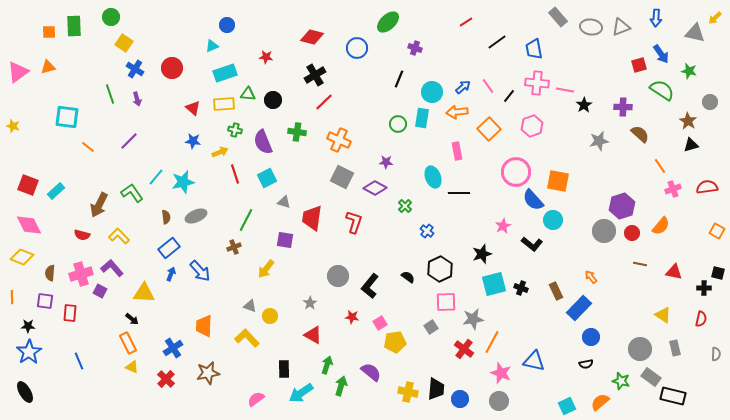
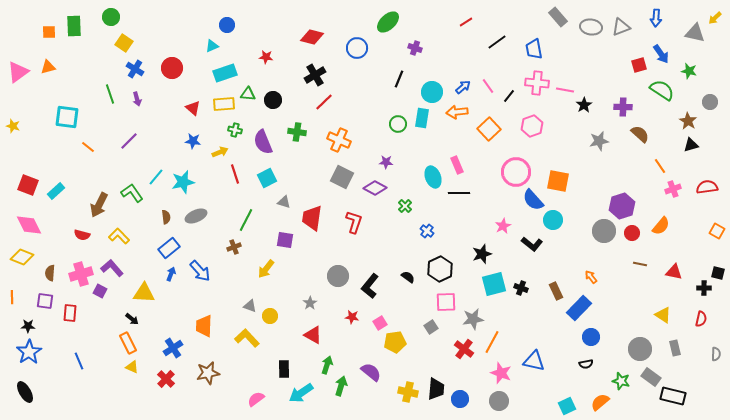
pink rectangle at (457, 151): moved 14 px down; rotated 12 degrees counterclockwise
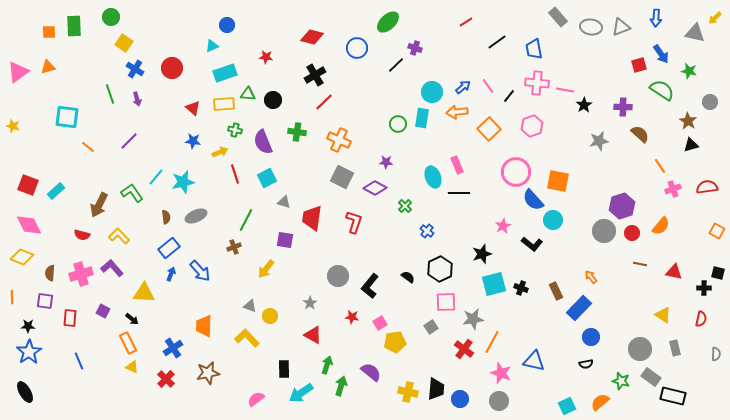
black line at (399, 79): moved 3 px left, 14 px up; rotated 24 degrees clockwise
purple square at (100, 291): moved 3 px right, 20 px down
red rectangle at (70, 313): moved 5 px down
